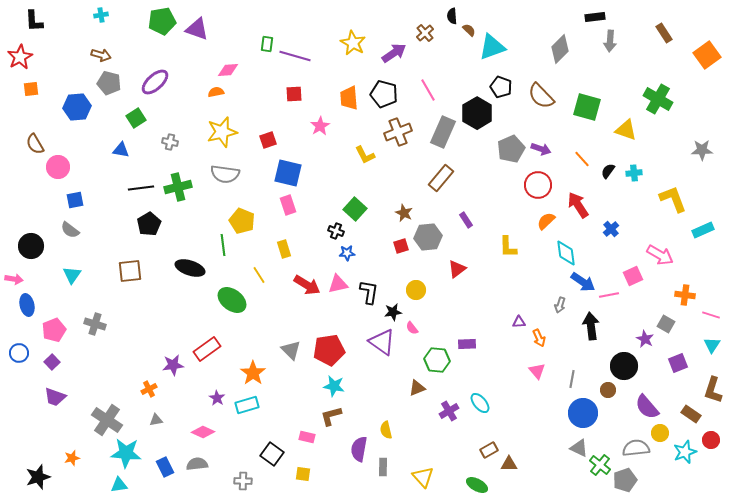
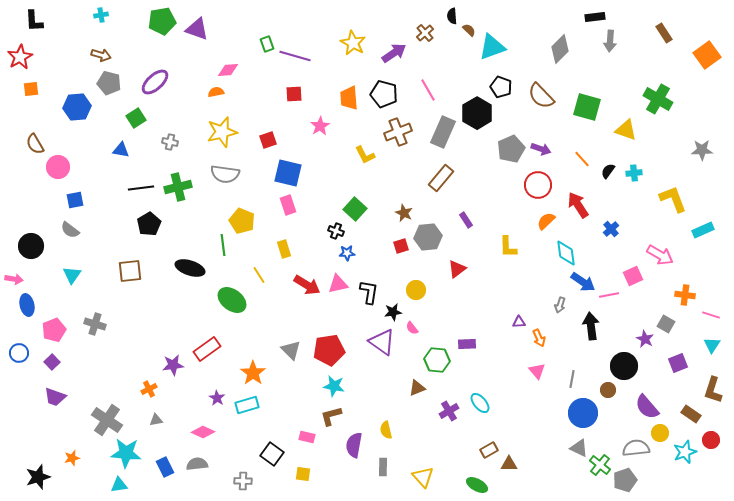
green rectangle at (267, 44): rotated 28 degrees counterclockwise
purple semicircle at (359, 449): moved 5 px left, 4 px up
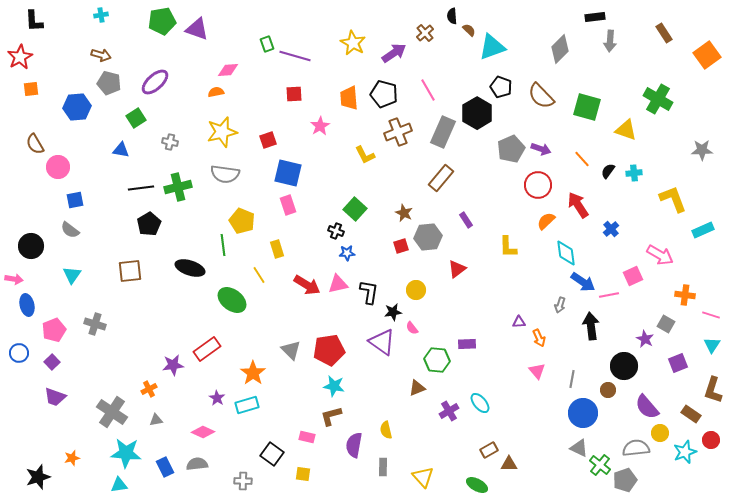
yellow rectangle at (284, 249): moved 7 px left
gray cross at (107, 420): moved 5 px right, 8 px up
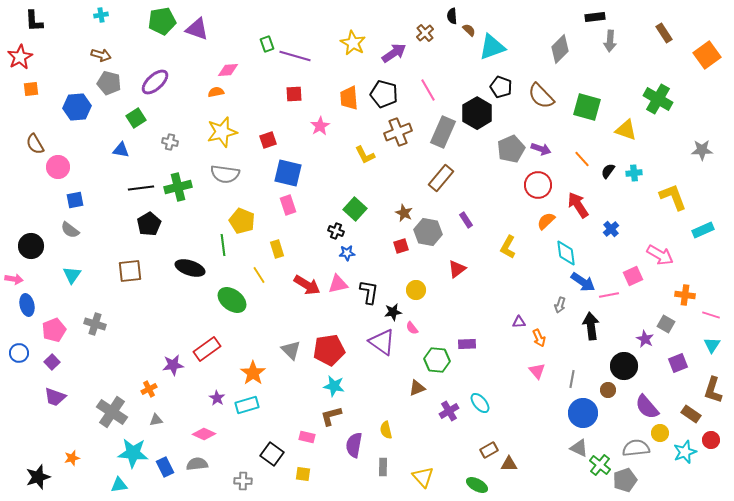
yellow L-shape at (673, 199): moved 2 px up
gray hexagon at (428, 237): moved 5 px up; rotated 16 degrees clockwise
yellow L-shape at (508, 247): rotated 30 degrees clockwise
pink diamond at (203, 432): moved 1 px right, 2 px down
cyan star at (126, 453): moved 7 px right
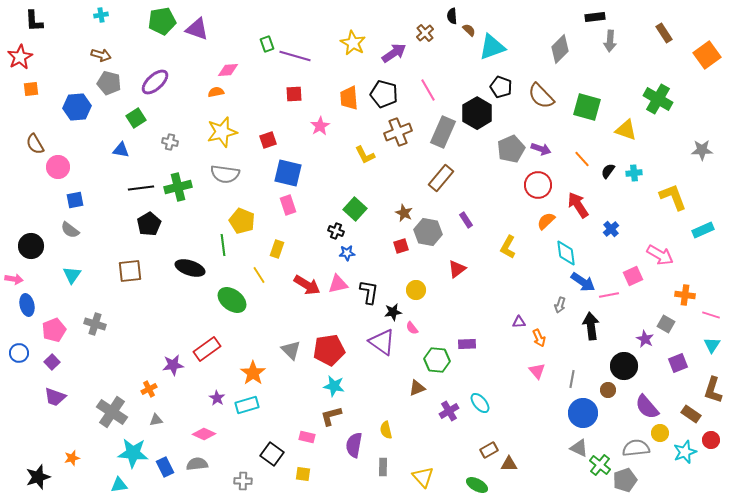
yellow rectangle at (277, 249): rotated 36 degrees clockwise
